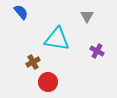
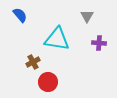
blue semicircle: moved 1 px left, 3 px down
purple cross: moved 2 px right, 8 px up; rotated 24 degrees counterclockwise
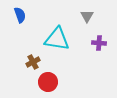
blue semicircle: rotated 21 degrees clockwise
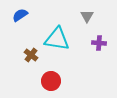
blue semicircle: rotated 105 degrees counterclockwise
brown cross: moved 2 px left, 7 px up; rotated 24 degrees counterclockwise
red circle: moved 3 px right, 1 px up
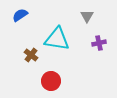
purple cross: rotated 16 degrees counterclockwise
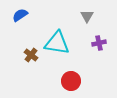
cyan triangle: moved 4 px down
red circle: moved 20 px right
